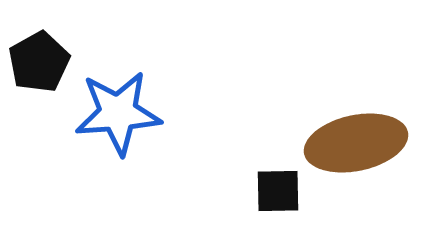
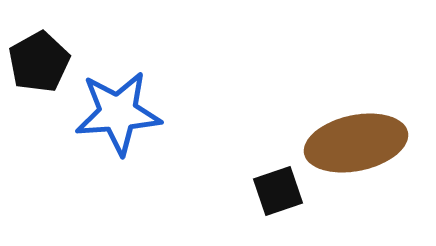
black square: rotated 18 degrees counterclockwise
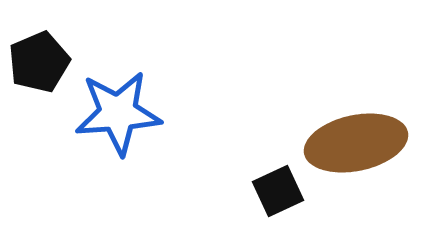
black pentagon: rotated 6 degrees clockwise
black square: rotated 6 degrees counterclockwise
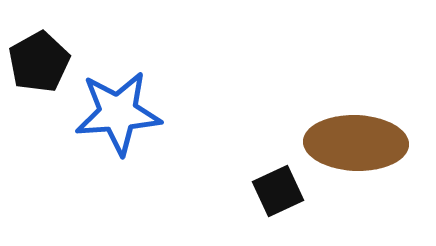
black pentagon: rotated 6 degrees counterclockwise
brown ellipse: rotated 14 degrees clockwise
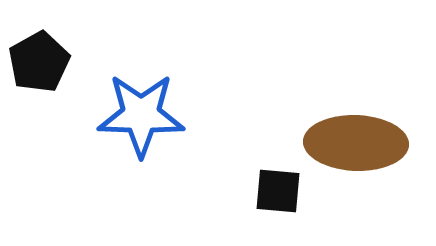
blue star: moved 23 px right, 2 px down; rotated 6 degrees clockwise
black square: rotated 30 degrees clockwise
